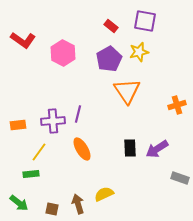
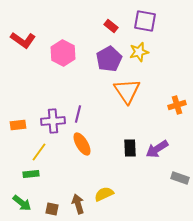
orange ellipse: moved 5 px up
green arrow: moved 3 px right
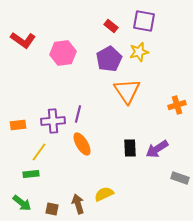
purple square: moved 1 px left
pink hexagon: rotated 25 degrees clockwise
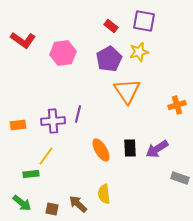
orange ellipse: moved 19 px right, 6 px down
yellow line: moved 7 px right, 4 px down
yellow semicircle: rotated 72 degrees counterclockwise
brown arrow: rotated 30 degrees counterclockwise
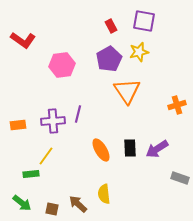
red rectangle: rotated 24 degrees clockwise
pink hexagon: moved 1 px left, 12 px down
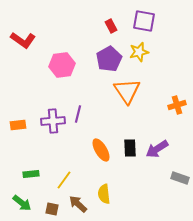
yellow line: moved 18 px right, 24 px down
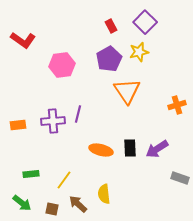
purple square: moved 1 px right, 1 px down; rotated 35 degrees clockwise
orange ellipse: rotated 45 degrees counterclockwise
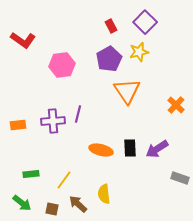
orange cross: moved 1 px left; rotated 30 degrees counterclockwise
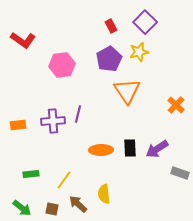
orange ellipse: rotated 15 degrees counterclockwise
gray rectangle: moved 5 px up
green arrow: moved 5 px down
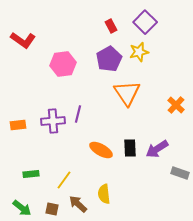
pink hexagon: moved 1 px right, 1 px up
orange triangle: moved 2 px down
orange ellipse: rotated 30 degrees clockwise
